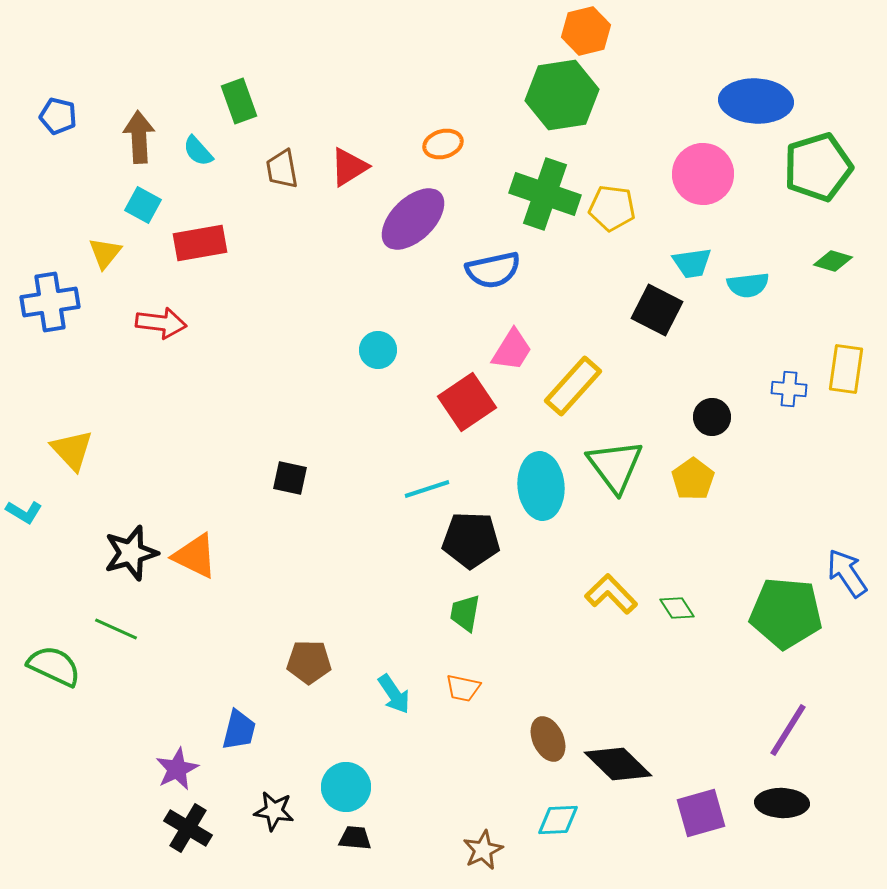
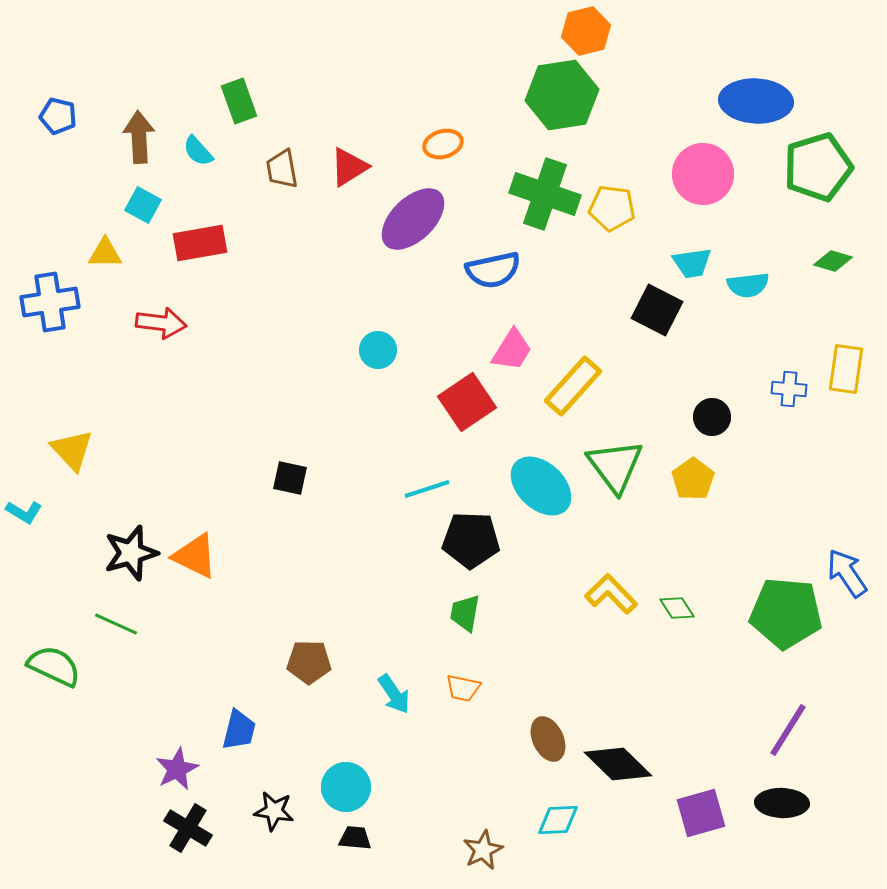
yellow triangle at (105, 253): rotated 51 degrees clockwise
cyan ellipse at (541, 486): rotated 42 degrees counterclockwise
green line at (116, 629): moved 5 px up
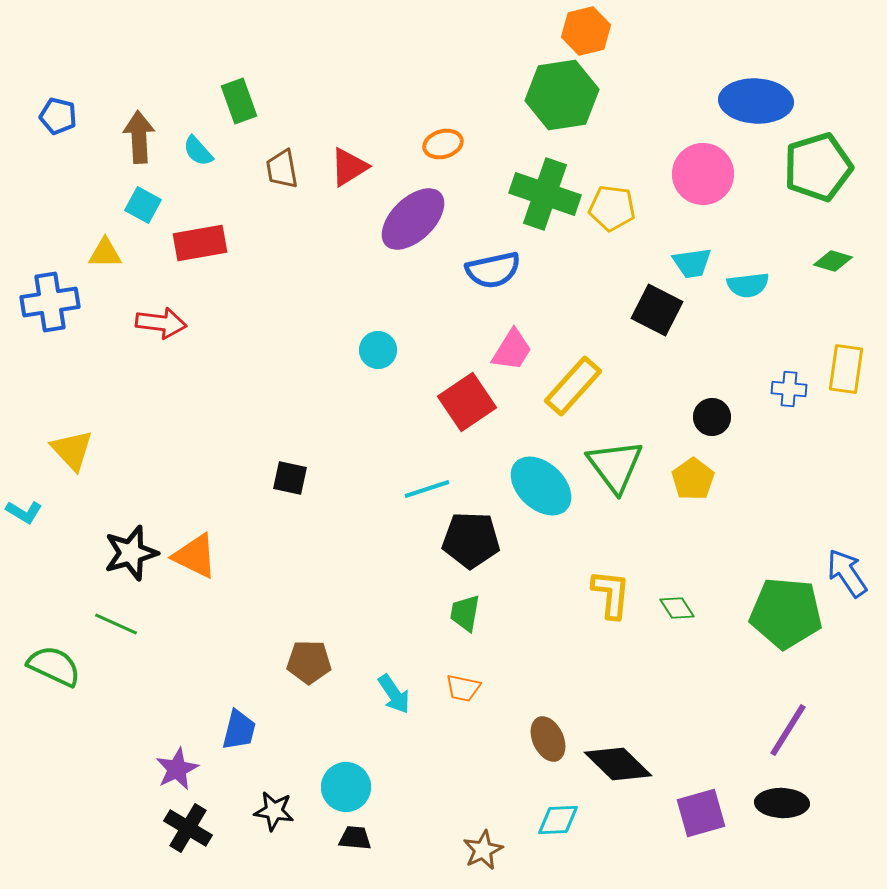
yellow L-shape at (611, 594): rotated 50 degrees clockwise
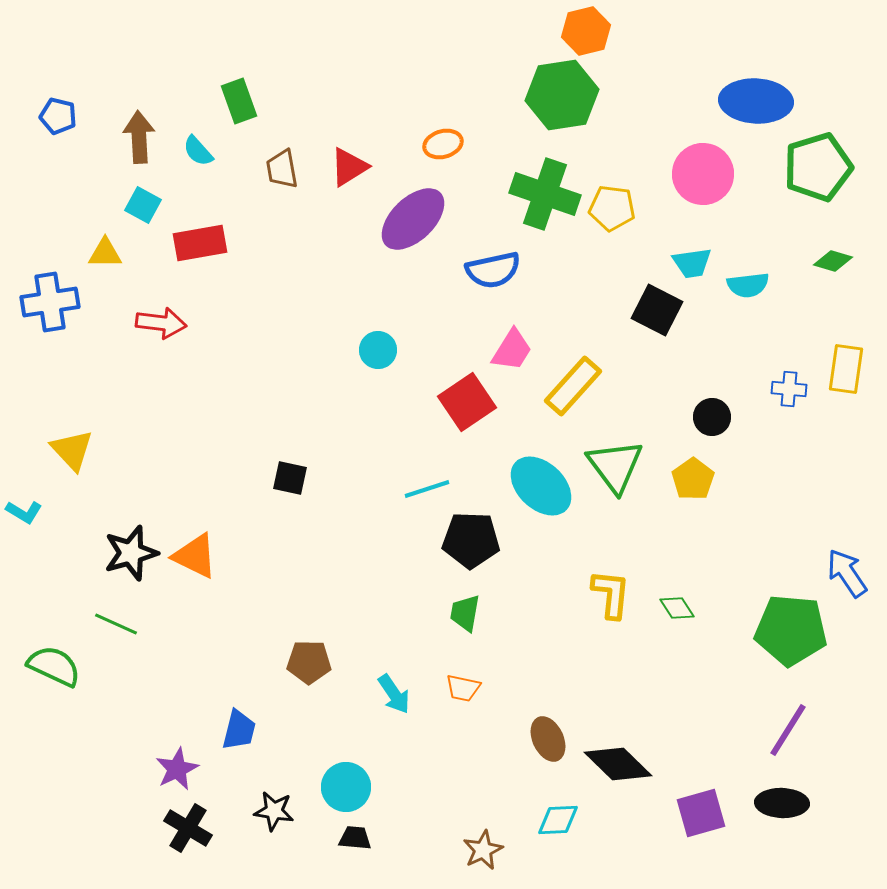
green pentagon at (786, 613): moved 5 px right, 17 px down
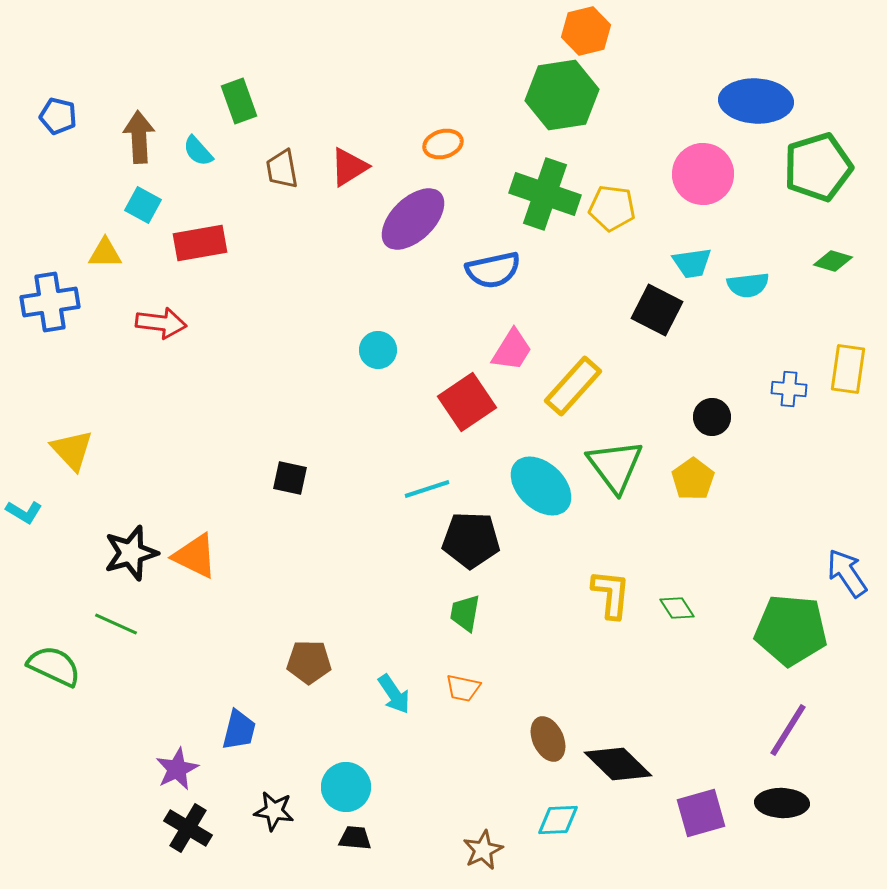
yellow rectangle at (846, 369): moved 2 px right
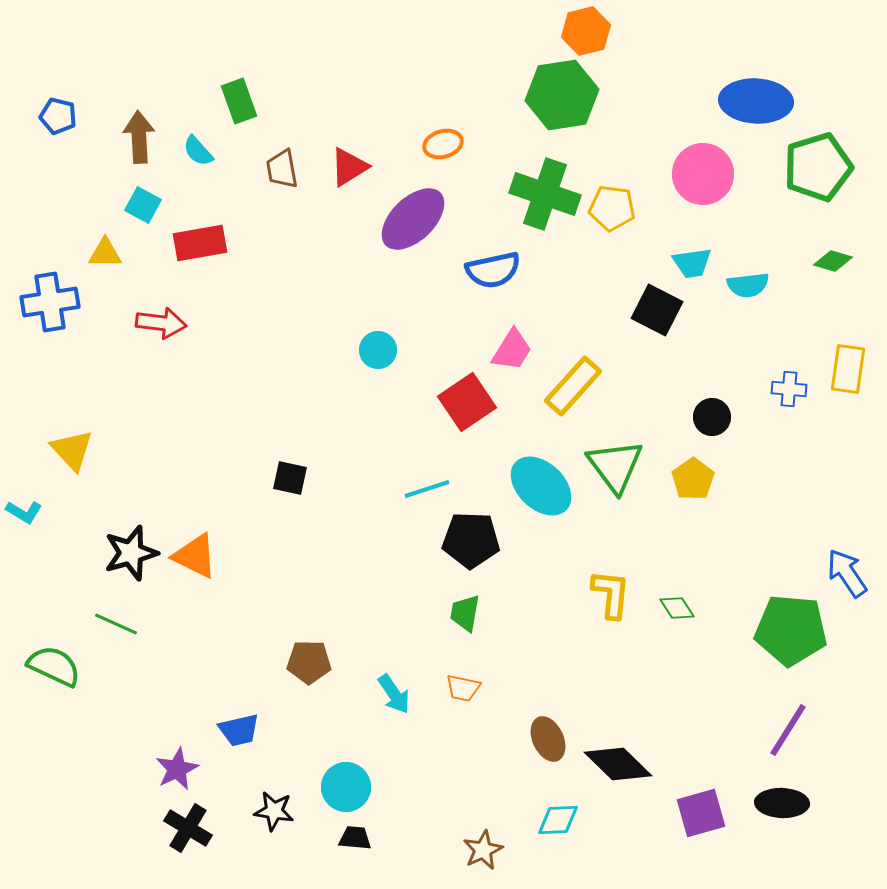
blue trapezoid at (239, 730): rotated 63 degrees clockwise
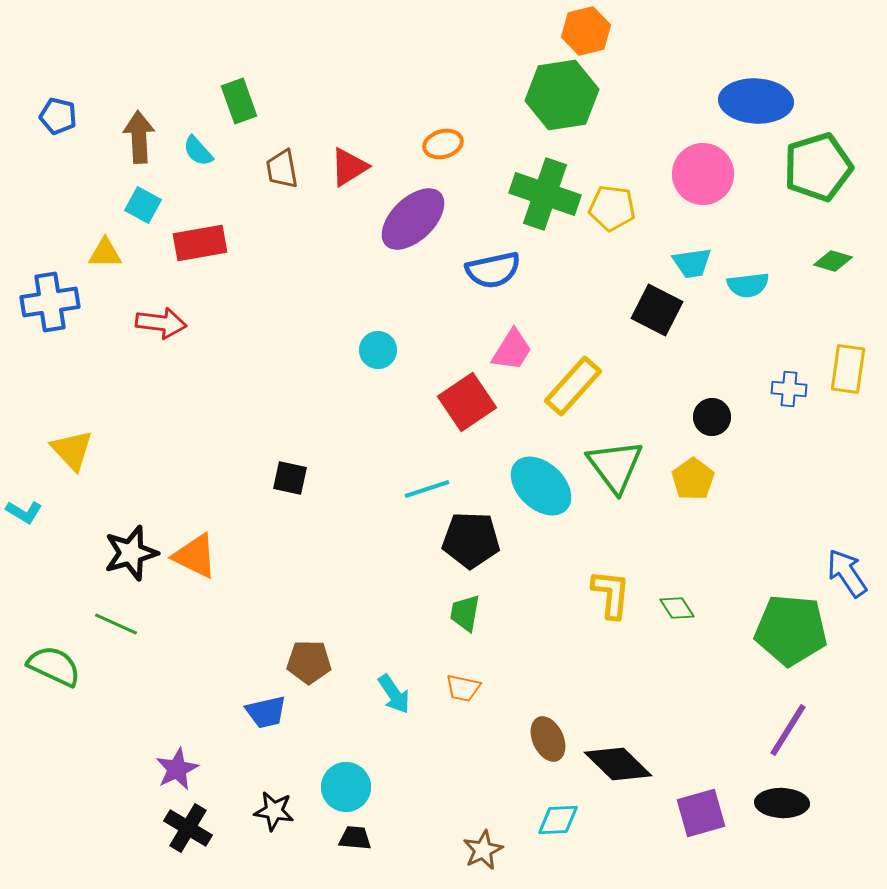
blue trapezoid at (239, 730): moved 27 px right, 18 px up
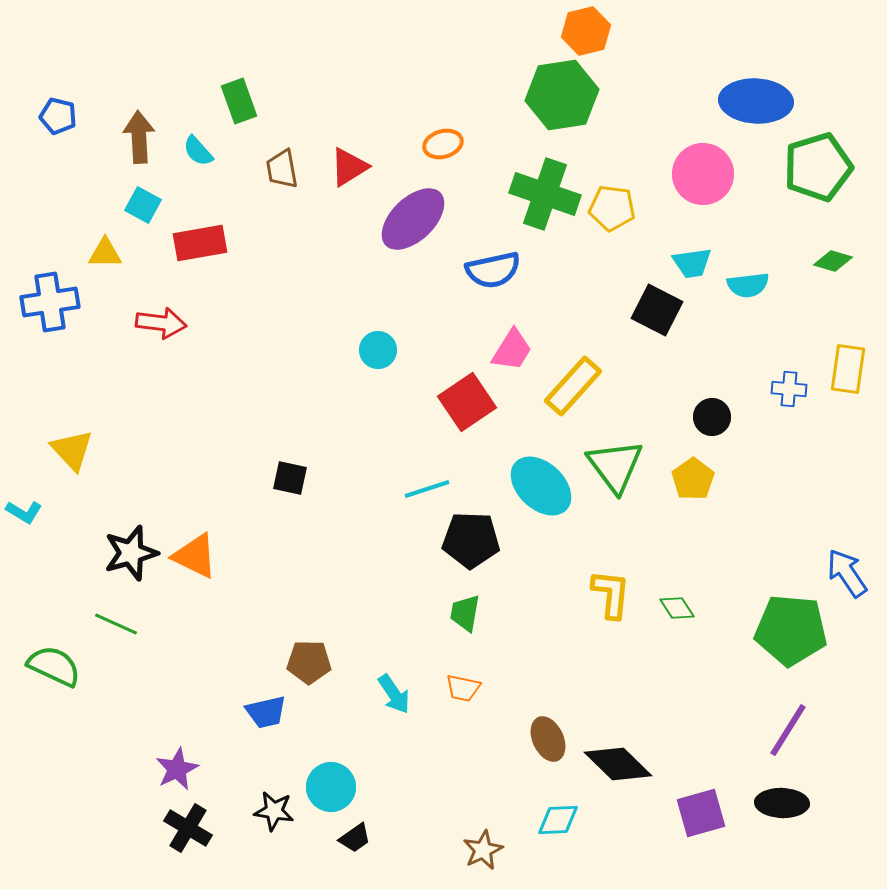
cyan circle at (346, 787): moved 15 px left
black trapezoid at (355, 838): rotated 140 degrees clockwise
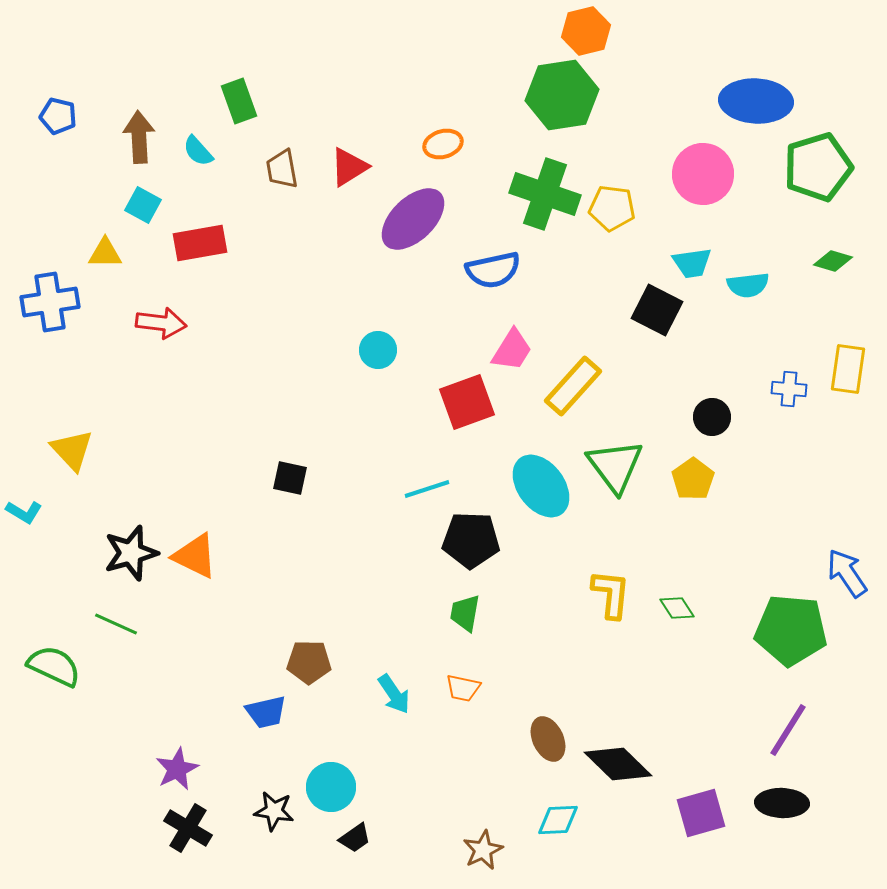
red square at (467, 402): rotated 14 degrees clockwise
cyan ellipse at (541, 486): rotated 10 degrees clockwise
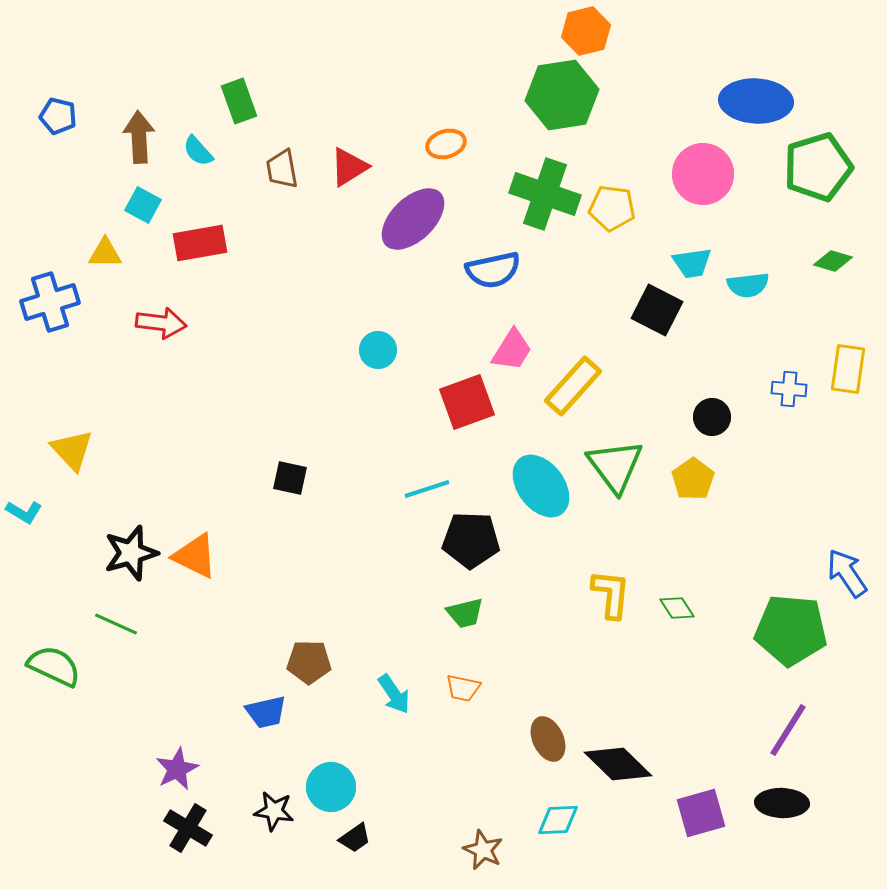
orange ellipse at (443, 144): moved 3 px right
blue cross at (50, 302): rotated 8 degrees counterclockwise
green trapezoid at (465, 613): rotated 114 degrees counterclockwise
brown star at (483, 850): rotated 21 degrees counterclockwise
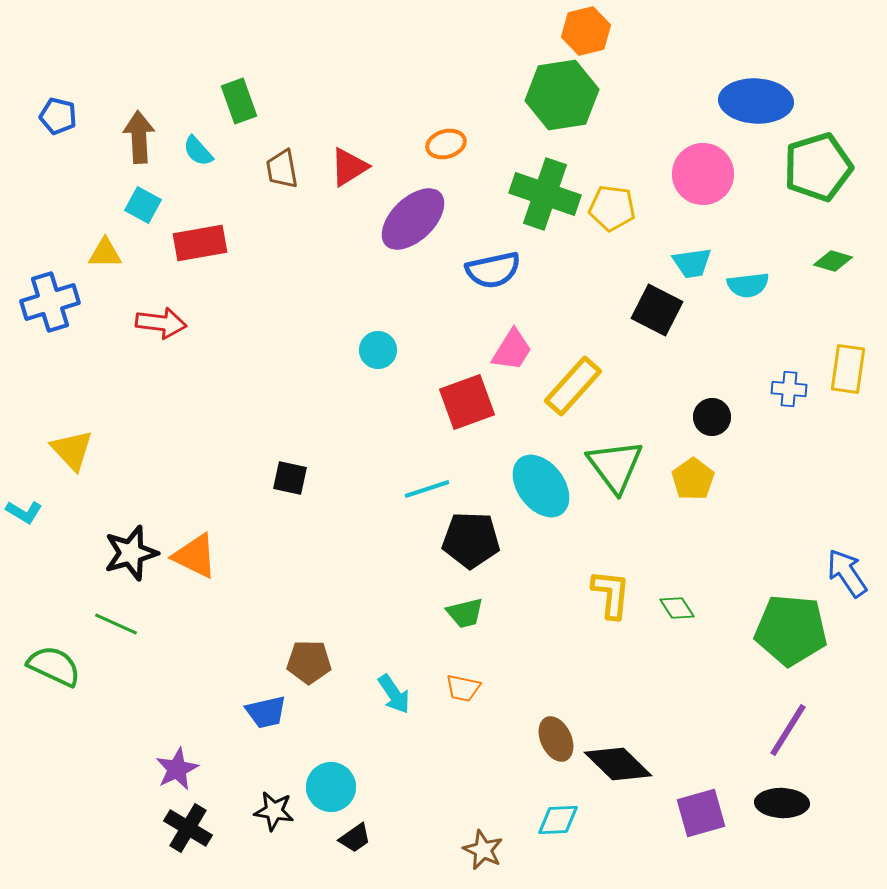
brown ellipse at (548, 739): moved 8 px right
